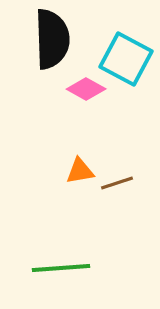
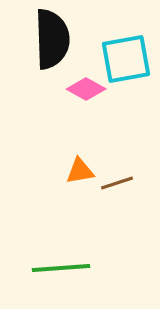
cyan square: rotated 38 degrees counterclockwise
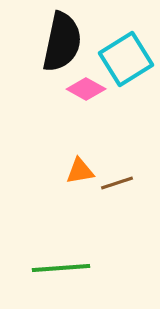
black semicircle: moved 10 px right, 3 px down; rotated 14 degrees clockwise
cyan square: rotated 22 degrees counterclockwise
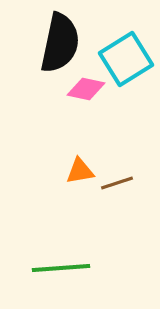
black semicircle: moved 2 px left, 1 px down
pink diamond: rotated 18 degrees counterclockwise
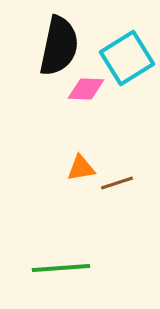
black semicircle: moved 1 px left, 3 px down
cyan square: moved 1 px right, 1 px up
pink diamond: rotated 9 degrees counterclockwise
orange triangle: moved 1 px right, 3 px up
